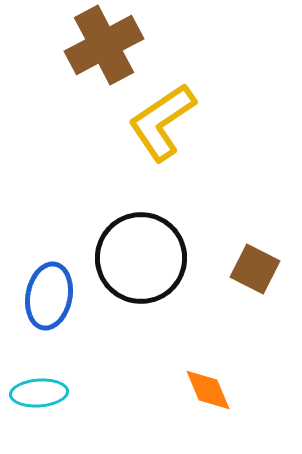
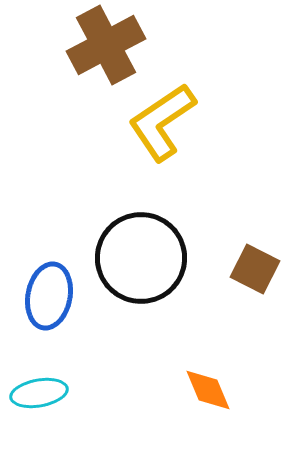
brown cross: moved 2 px right
cyan ellipse: rotated 6 degrees counterclockwise
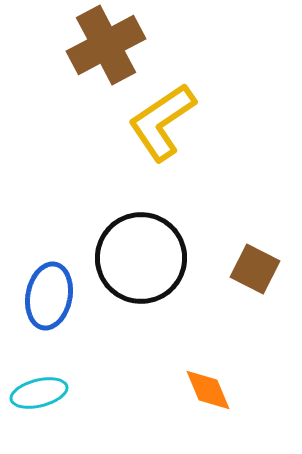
cyan ellipse: rotated 4 degrees counterclockwise
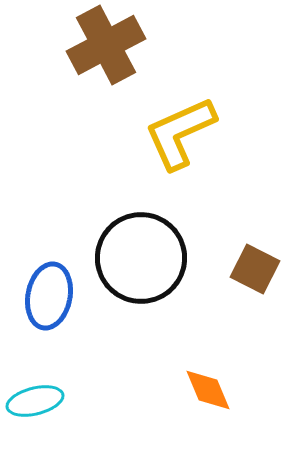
yellow L-shape: moved 18 px right, 11 px down; rotated 10 degrees clockwise
cyan ellipse: moved 4 px left, 8 px down
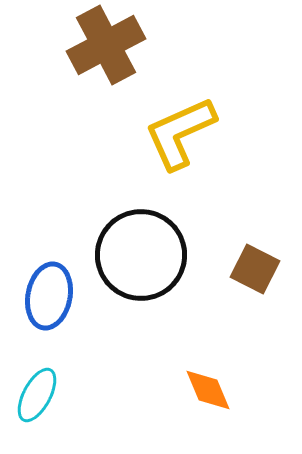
black circle: moved 3 px up
cyan ellipse: moved 2 px right, 6 px up; rotated 48 degrees counterclockwise
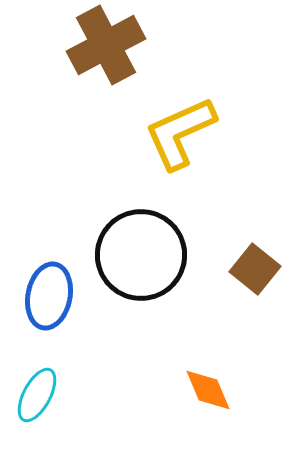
brown square: rotated 12 degrees clockwise
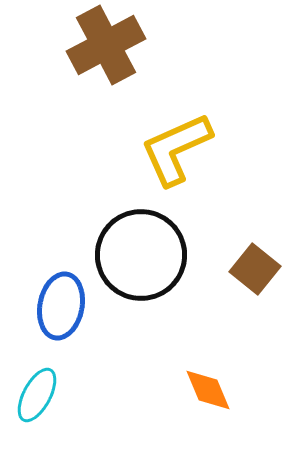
yellow L-shape: moved 4 px left, 16 px down
blue ellipse: moved 12 px right, 10 px down
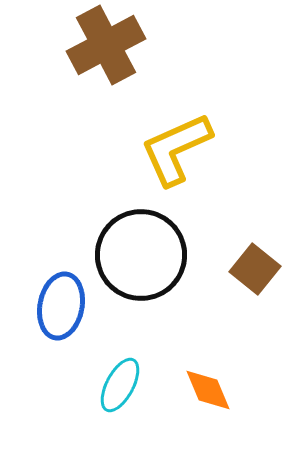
cyan ellipse: moved 83 px right, 10 px up
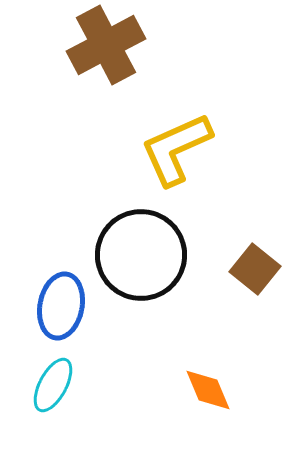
cyan ellipse: moved 67 px left
